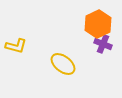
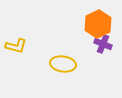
yellow ellipse: rotated 30 degrees counterclockwise
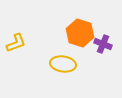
orange hexagon: moved 18 px left, 9 px down; rotated 16 degrees counterclockwise
yellow L-shape: moved 3 px up; rotated 35 degrees counterclockwise
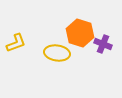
yellow ellipse: moved 6 px left, 11 px up
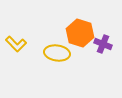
yellow L-shape: moved 1 px down; rotated 65 degrees clockwise
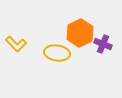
orange hexagon: rotated 16 degrees clockwise
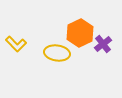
purple cross: rotated 30 degrees clockwise
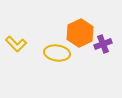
purple cross: rotated 18 degrees clockwise
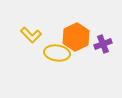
orange hexagon: moved 4 px left, 4 px down
yellow L-shape: moved 15 px right, 9 px up
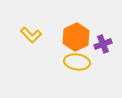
yellow ellipse: moved 20 px right, 9 px down
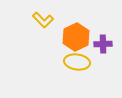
yellow L-shape: moved 12 px right, 15 px up
purple cross: rotated 18 degrees clockwise
